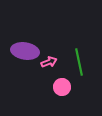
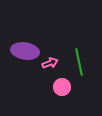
pink arrow: moved 1 px right, 1 px down
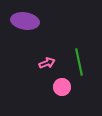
purple ellipse: moved 30 px up
pink arrow: moved 3 px left
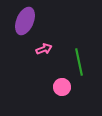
purple ellipse: rotated 76 degrees counterclockwise
pink arrow: moved 3 px left, 14 px up
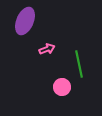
pink arrow: moved 3 px right
green line: moved 2 px down
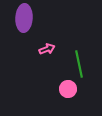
purple ellipse: moved 1 px left, 3 px up; rotated 20 degrees counterclockwise
pink circle: moved 6 px right, 2 px down
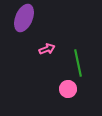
purple ellipse: rotated 20 degrees clockwise
green line: moved 1 px left, 1 px up
